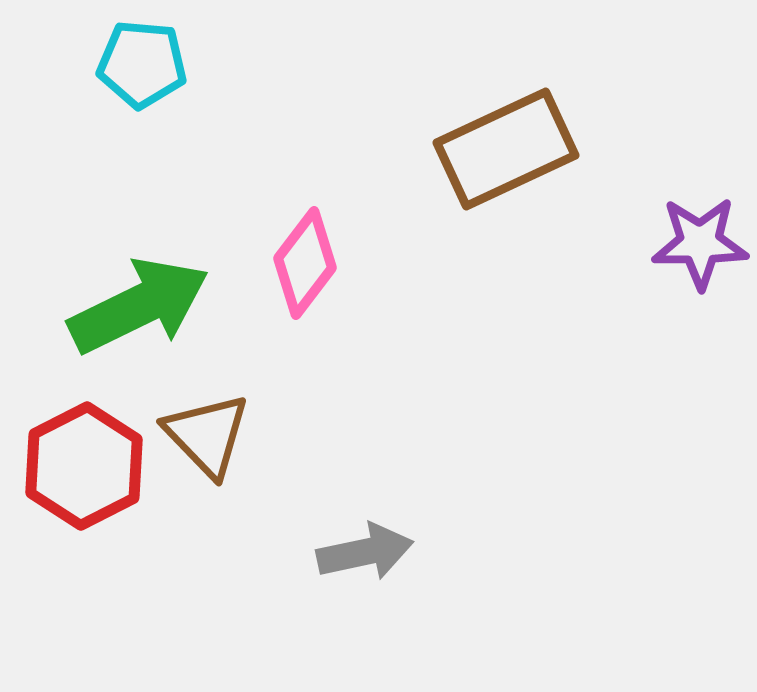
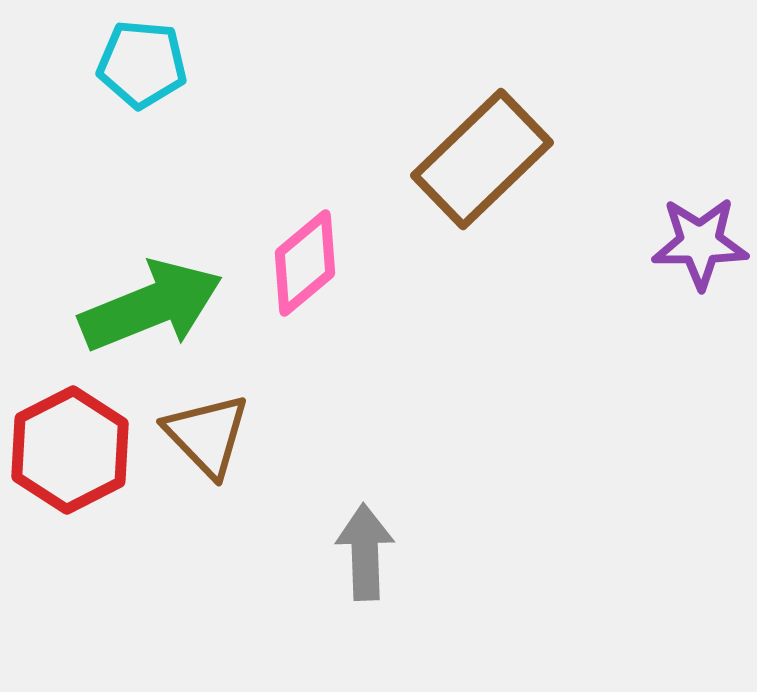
brown rectangle: moved 24 px left, 10 px down; rotated 19 degrees counterclockwise
pink diamond: rotated 13 degrees clockwise
green arrow: moved 12 px right; rotated 4 degrees clockwise
red hexagon: moved 14 px left, 16 px up
gray arrow: rotated 80 degrees counterclockwise
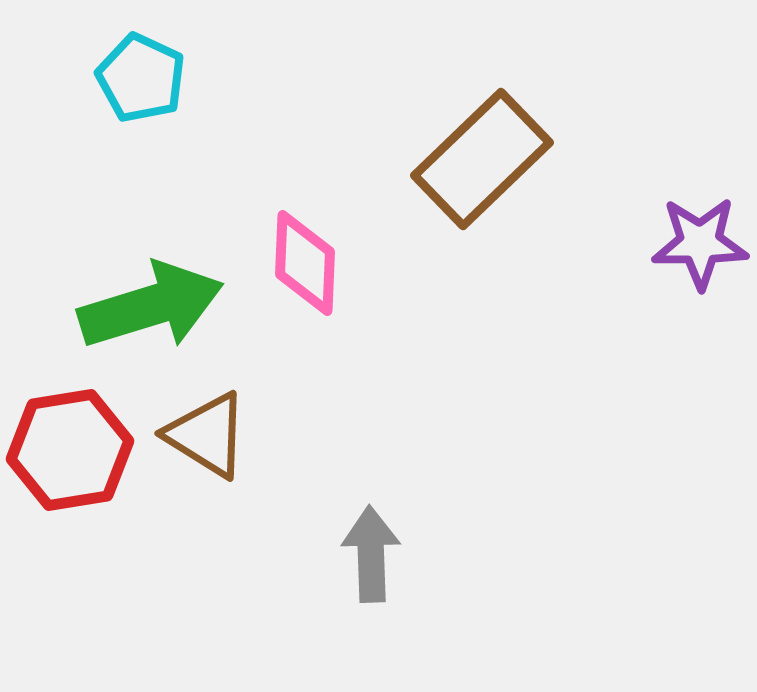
cyan pentagon: moved 1 px left, 14 px down; rotated 20 degrees clockwise
pink diamond: rotated 48 degrees counterclockwise
green arrow: rotated 5 degrees clockwise
brown triangle: rotated 14 degrees counterclockwise
red hexagon: rotated 18 degrees clockwise
gray arrow: moved 6 px right, 2 px down
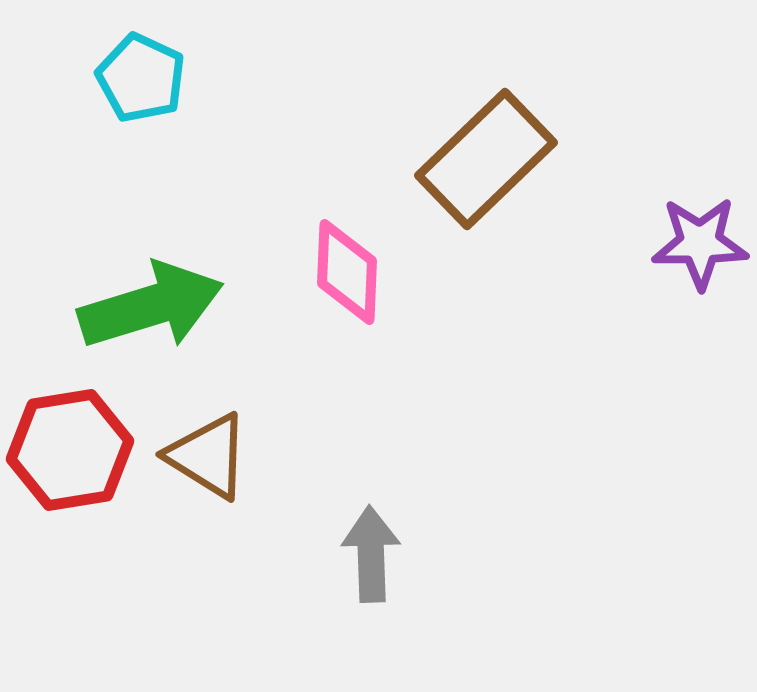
brown rectangle: moved 4 px right
pink diamond: moved 42 px right, 9 px down
brown triangle: moved 1 px right, 21 px down
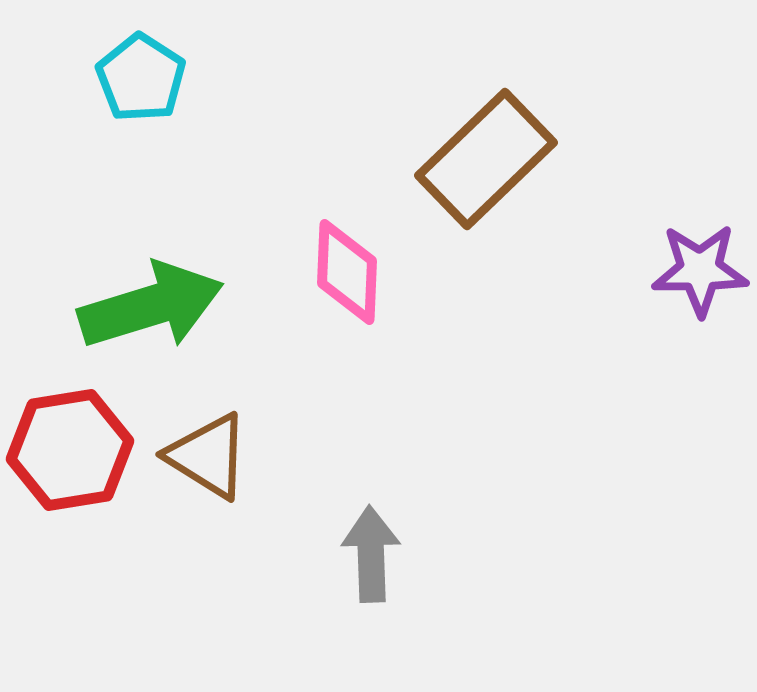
cyan pentagon: rotated 8 degrees clockwise
purple star: moved 27 px down
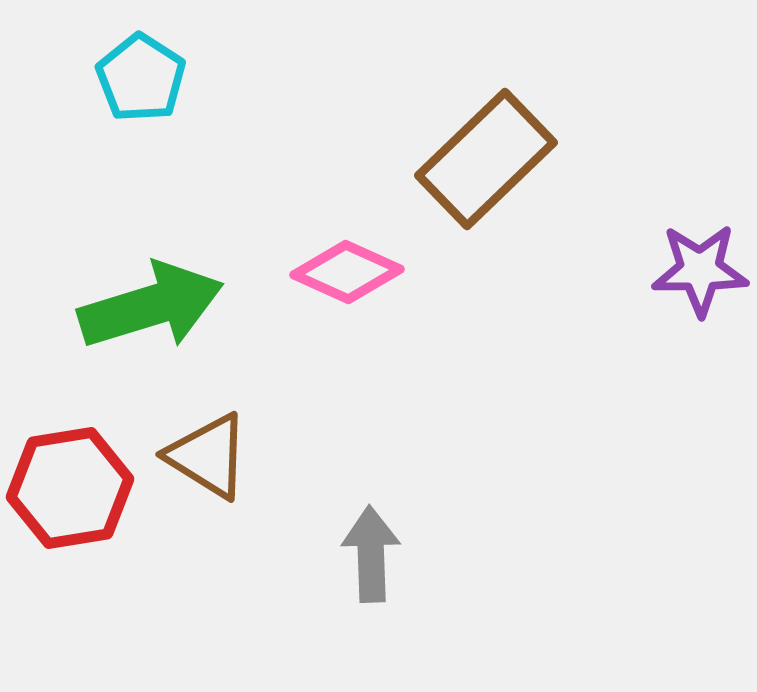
pink diamond: rotated 68 degrees counterclockwise
red hexagon: moved 38 px down
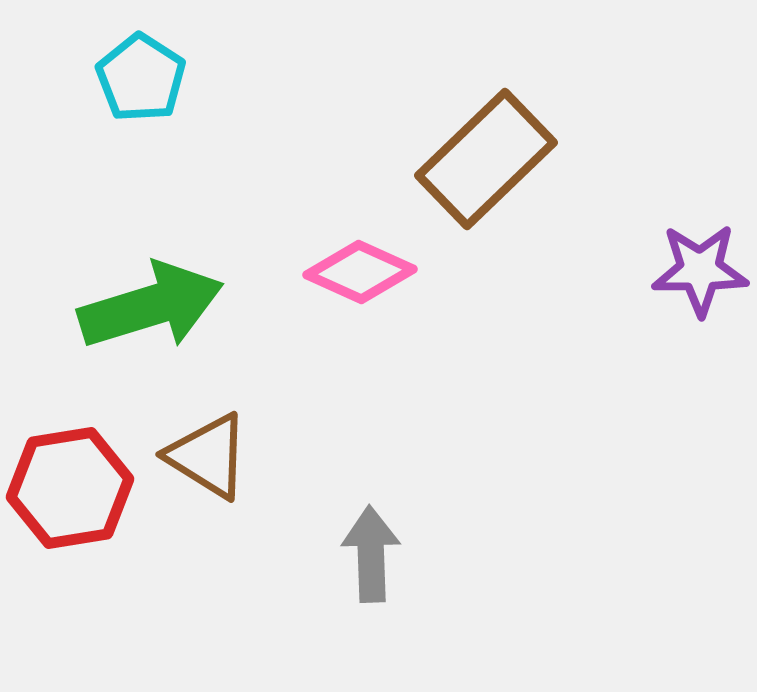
pink diamond: moved 13 px right
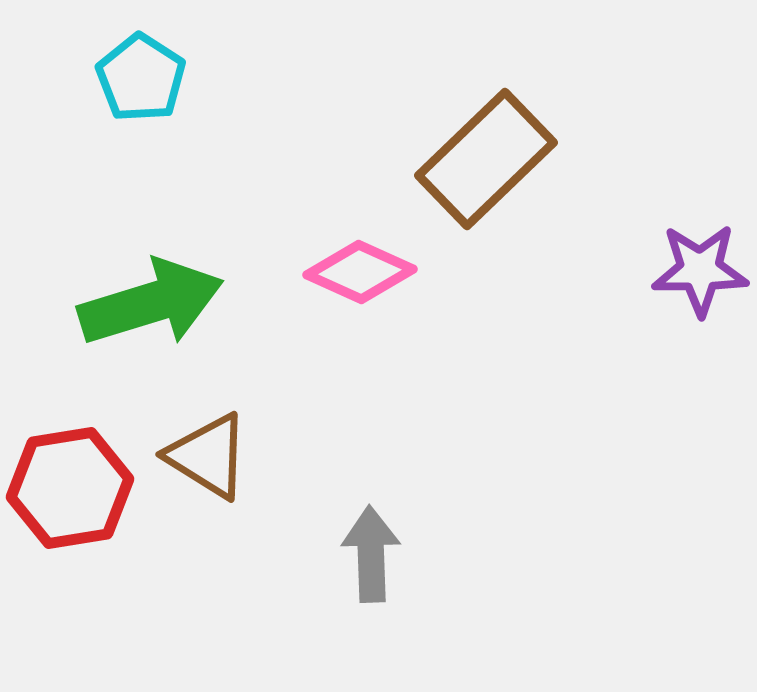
green arrow: moved 3 px up
